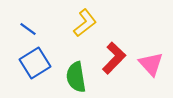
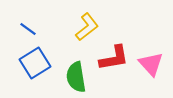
yellow L-shape: moved 2 px right, 4 px down
red L-shape: rotated 36 degrees clockwise
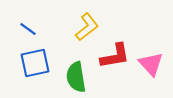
red L-shape: moved 1 px right, 2 px up
blue square: rotated 20 degrees clockwise
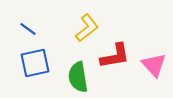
yellow L-shape: moved 1 px down
pink triangle: moved 3 px right, 1 px down
green semicircle: moved 2 px right
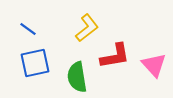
green semicircle: moved 1 px left
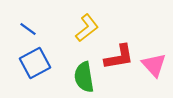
red L-shape: moved 4 px right, 1 px down
blue square: rotated 16 degrees counterclockwise
green semicircle: moved 7 px right
